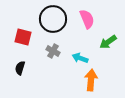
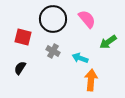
pink semicircle: rotated 18 degrees counterclockwise
black semicircle: rotated 16 degrees clockwise
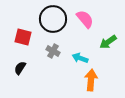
pink semicircle: moved 2 px left
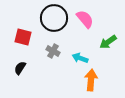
black circle: moved 1 px right, 1 px up
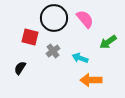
red square: moved 7 px right
gray cross: rotated 24 degrees clockwise
orange arrow: rotated 95 degrees counterclockwise
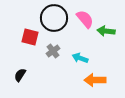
green arrow: moved 2 px left, 11 px up; rotated 42 degrees clockwise
black semicircle: moved 7 px down
orange arrow: moved 4 px right
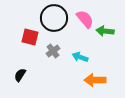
green arrow: moved 1 px left
cyan arrow: moved 1 px up
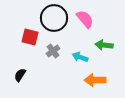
green arrow: moved 1 px left, 14 px down
